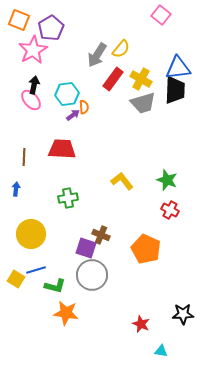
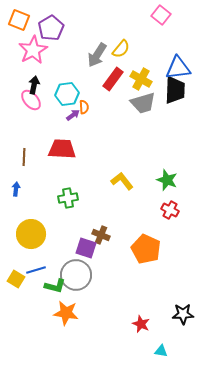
gray circle: moved 16 px left
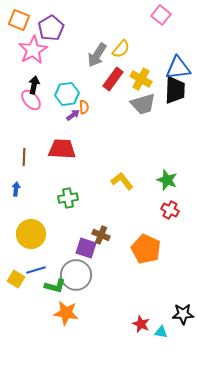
gray trapezoid: moved 1 px down
cyan triangle: moved 19 px up
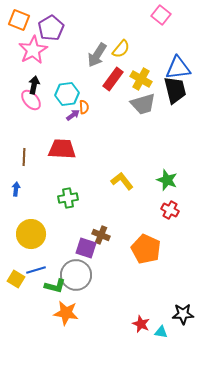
black trapezoid: rotated 16 degrees counterclockwise
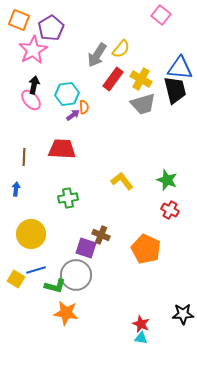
blue triangle: moved 2 px right; rotated 12 degrees clockwise
cyan triangle: moved 20 px left, 6 px down
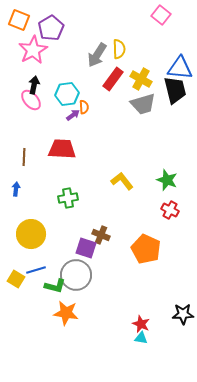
yellow semicircle: moved 2 px left; rotated 42 degrees counterclockwise
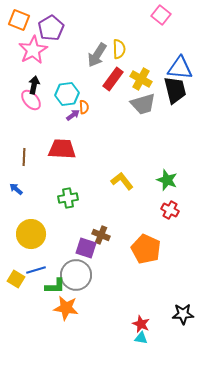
blue arrow: rotated 56 degrees counterclockwise
green L-shape: rotated 15 degrees counterclockwise
orange star: moved 5 px up
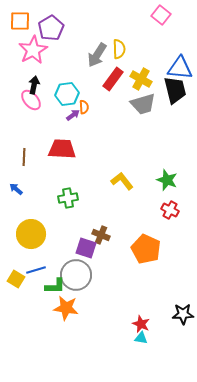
orange square: moved 1 px right, 1 px down; rotated 20 degrees counterclockwise
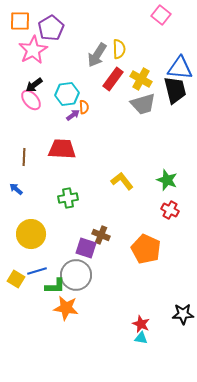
black arrow: rotated 138 degrees counterclockwise
blue line: moved 1 px right, 1 px down
